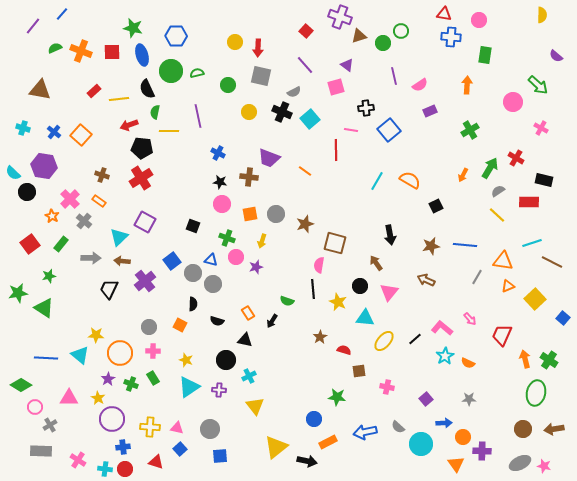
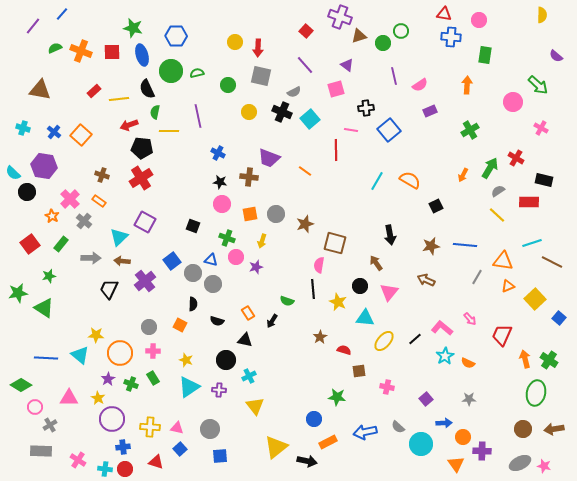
pink square at (336, 87): moved 2 px down
blue square at (563, 318): moved 4 px left
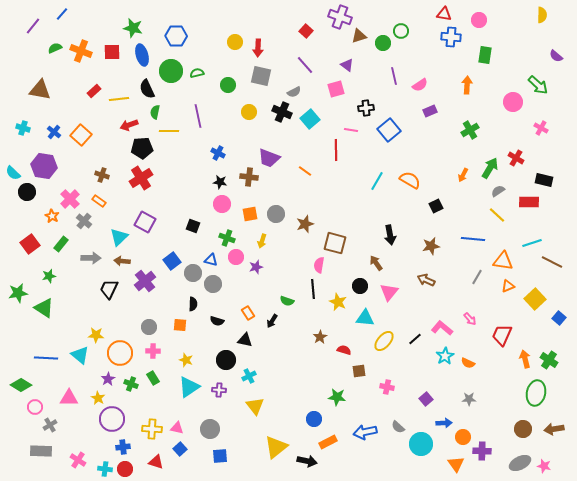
black pentagon at (142, 148): rotated 10 degrees counterclockwise
blue line at (465, 245): moved 8 px right, 6 px up
orange square at (180, 325): rotated 24 degrees counterclockwise
yellow cross at (150, 427): moved 2 px right, 2 px down
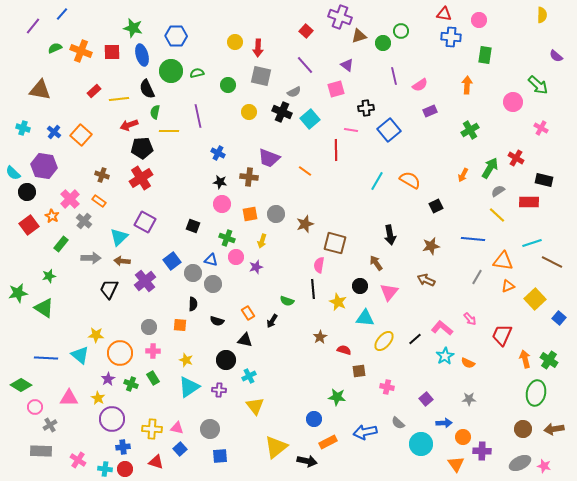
red square at (30, 244): moved 1 px left, 19 px up
gray semicircle at (398, 427): moved 4 px up
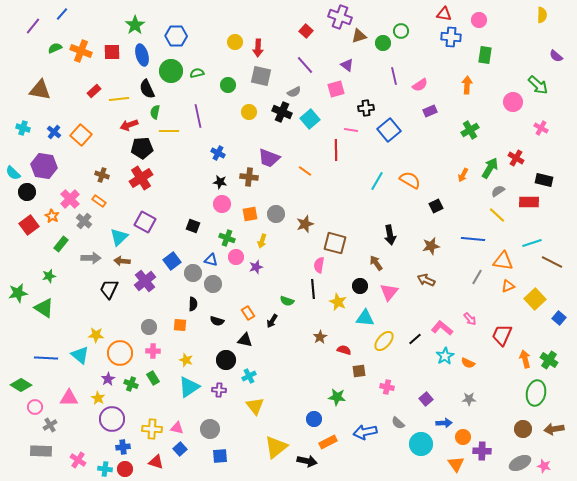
green star at (133, 28): moved 2 px right, 3 px up; rotated 24 degrees clockwise
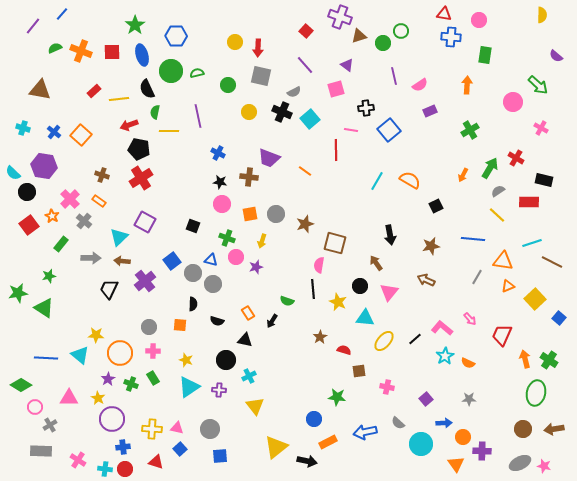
black pentagon at (142, 148): moved 3 px left, 1 px down; rotated 15 degrees clockwise
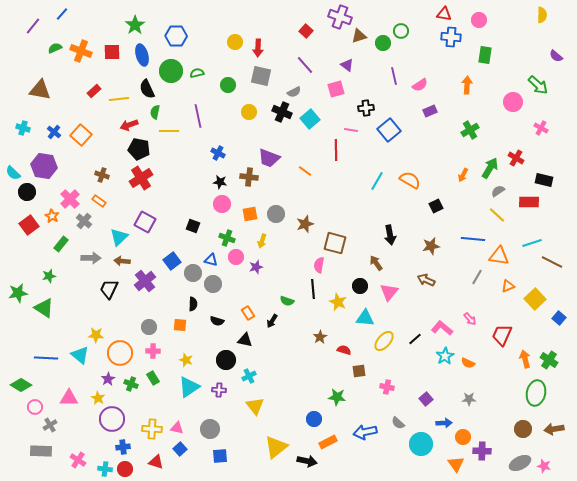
orange triangle at (503, 261): moved 4 px left, 5 px up
